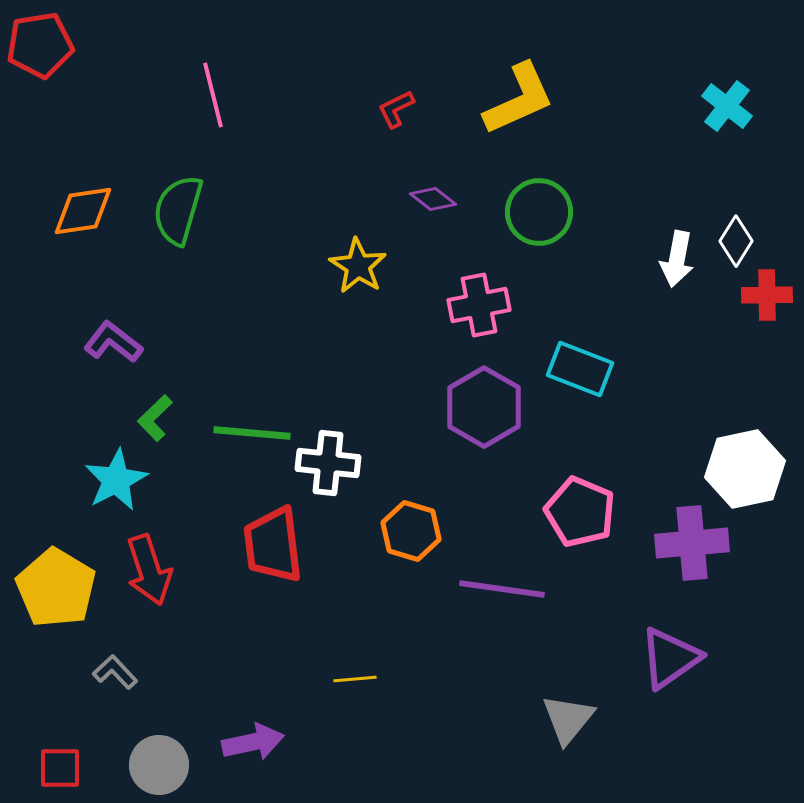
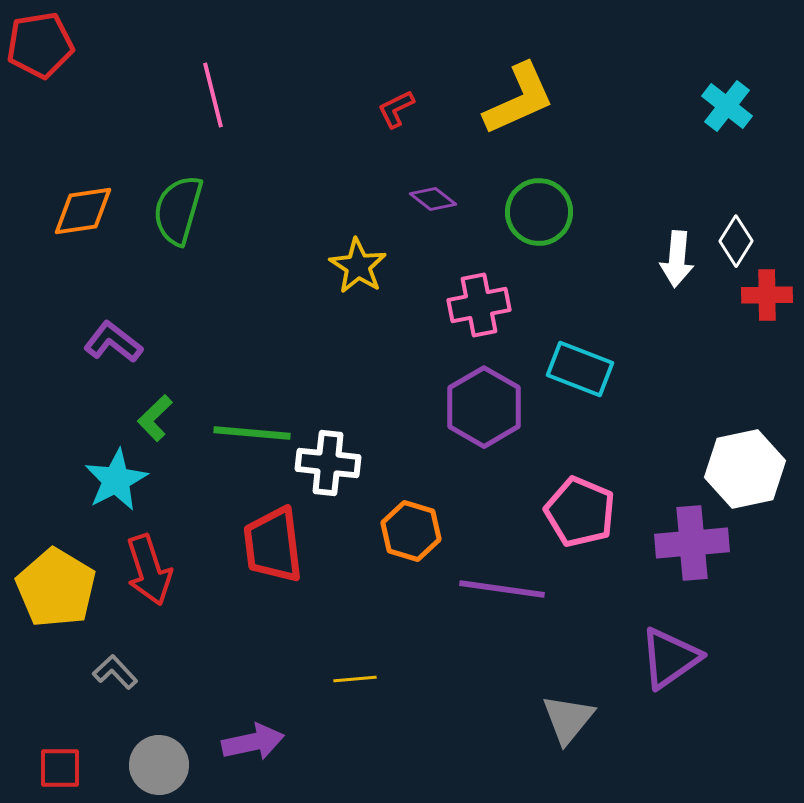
white arrow: rotated 6 degrees counterclockwise
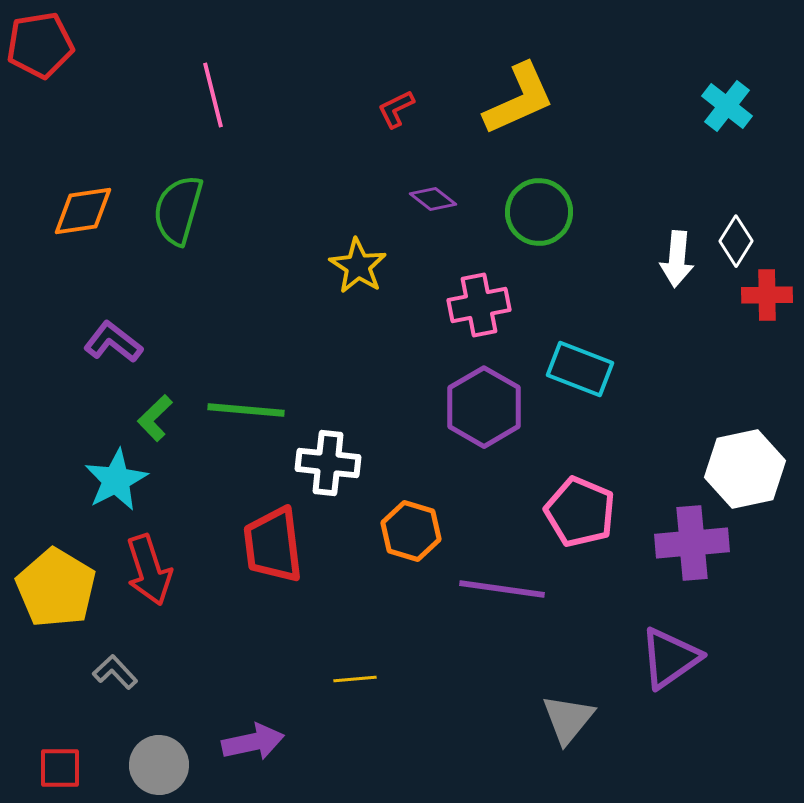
green line: moved 6 px left, 23 px up
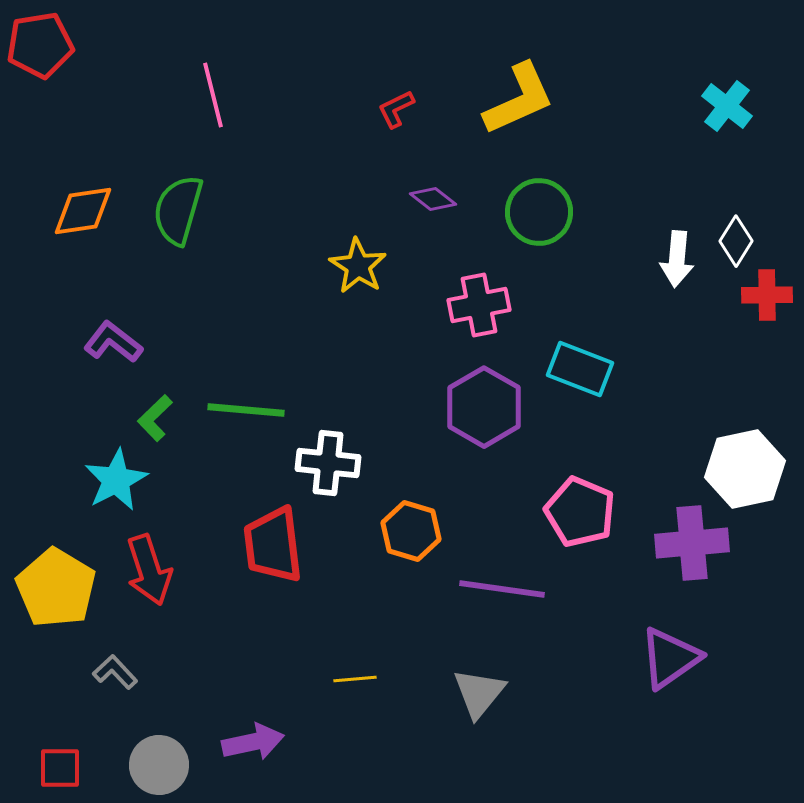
gray triangle: moved 89 px left, 26 px up
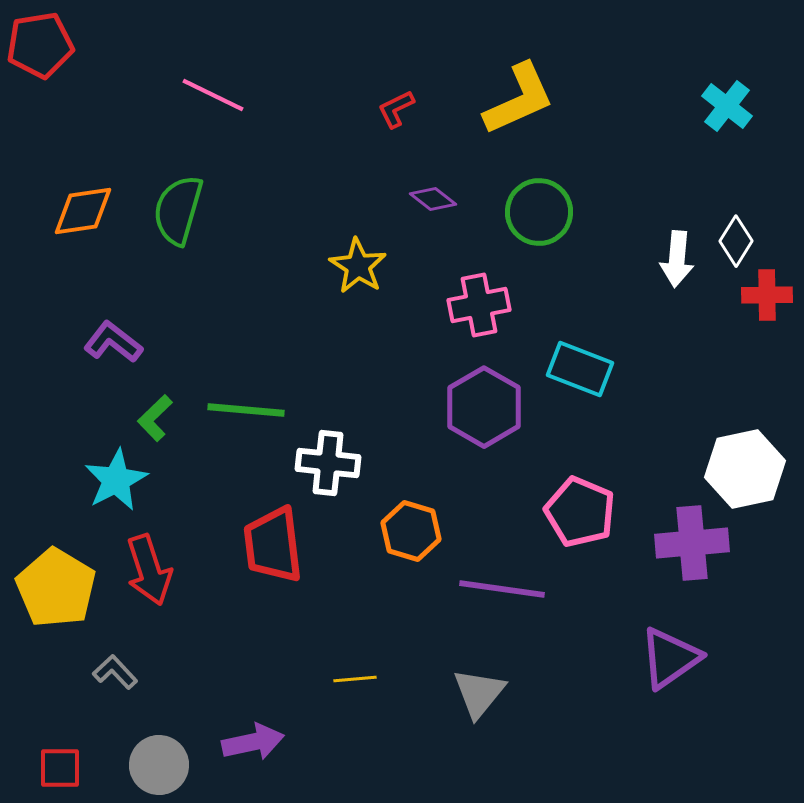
pink line: rotated 50 degrees counterclockwise
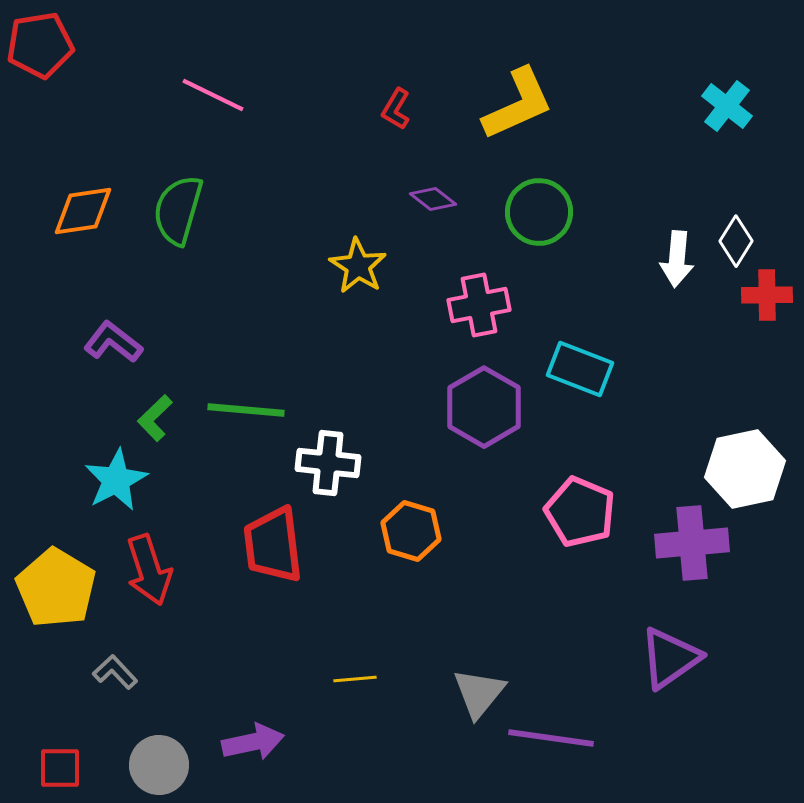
yellow L-shape: moved 1 px left, 5 px down
red L-shape: rotated 33 degrees counterclockwise
purple line: moved 49 px right, 149 px down
